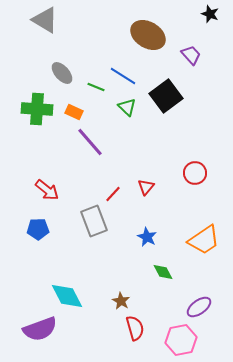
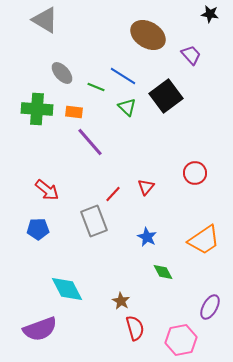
black star: rotated 12 degrees counterclockwise
orange rectangle: rotated 18 degrees counterclockwise
cyan diamond: moved 7 px up
purple ellipse: moved 11 px right; rotated 25 degrees counterclockwise
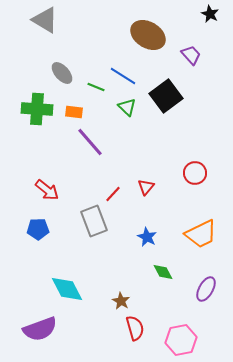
black star: rotated 18 degrees clockwise
orange trapezoid: moved 3 px left, 6 px up; rotated 8 degrees clockwise
purple ellipse: moved 4 px left, 18 px up
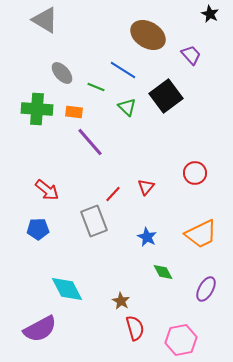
blue line: moved 6 px up
purple semicircle: rotated 8 degrees counterclockwise
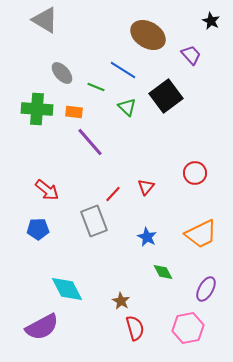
black star: moved 1 px right, 7 px down
purple semicircle: moved 2 px right, 2 px up
pink hexagon: moved 7 px right, 12 px up
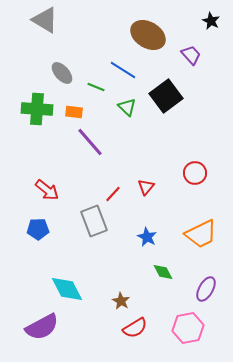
red semicircle: rotated 75 degrees clockwise
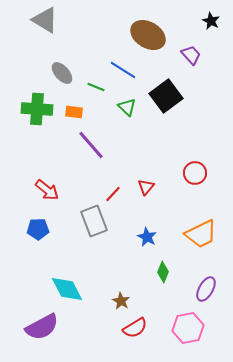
purple line: moved 1 px right, 3 px down
green diamond: rotated 50 degrees clockwise
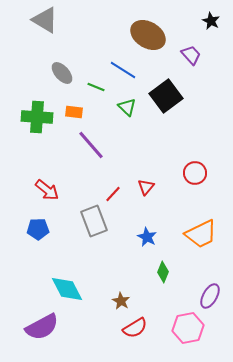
green cross: moved 8 px down
purple ellipse: moved 4 px right, 7 px down
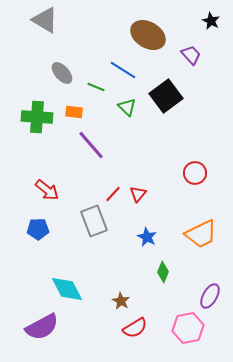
red triangle: moved 8 px left, 7 px down
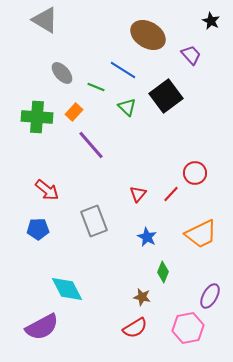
orange rectangle: rotated 54 degrees counterclockwise
red line: moved 58 px right
brown star: moved 21 px right, 4 px up; rotated 18 degrees counterclockwise
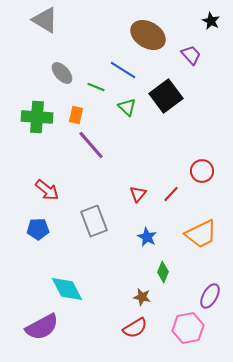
orange rectangle: moved 2 px right, 3 px down; rotated 30 degrees counterclockwise
red circle: moved 7 px right, 2 px up
